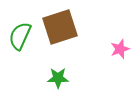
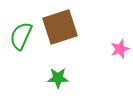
green semicircle: moved 1 px right
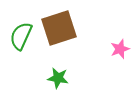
brown square: moved 1 px left, 1 px down
green star: rotated 10 degrees clockwise
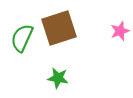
green semicircle: moved 1 px right, 2 px down
pink star: moved 18 px up
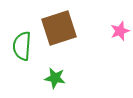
green semicircle: moved 8 px down; rotated 20 degrees counterclockwise
green star: moved 3 px left
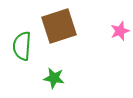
brown square: moved 2 px up
green star: moved 1 px left
